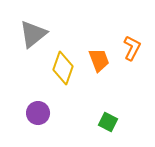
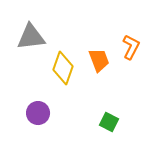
gray triangle: moved 2 px left, 3 px down; rotated 32 degrees clockwise
orange L-shape: moved 1 px left, 1 px up
green square: moved 1 px right
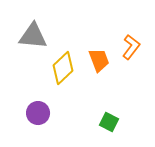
gray triangle: moved 2 px right, 1 px up; rotated 12 degrees clockwise
orange L-shape: rotated 10 degrees clockwise
yellow diamond: rotated 28 degrees clockwise
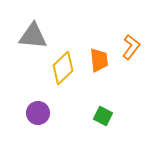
orange trapezoid: rotated 15 degrees clockwise
green square: moved 6 px left, 6 px up
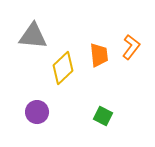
orange trapezoid: moved 5 px up
purple circle: moved 1 px left, 1 px up
